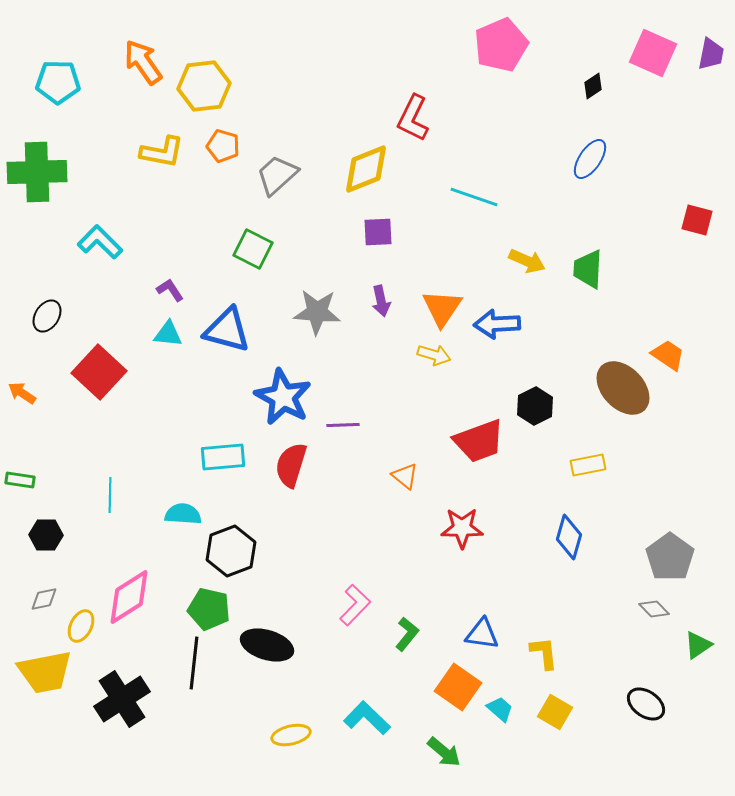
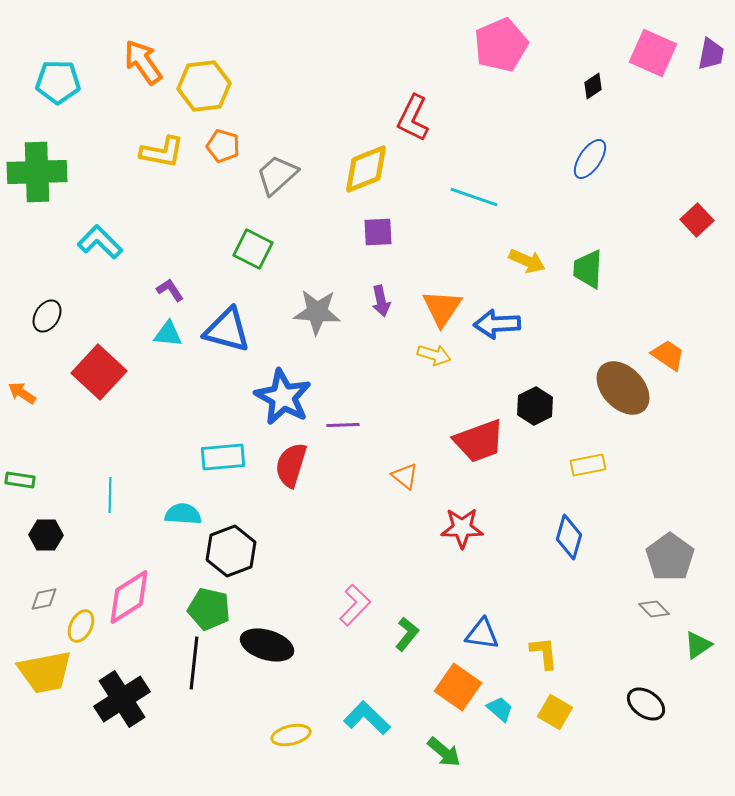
red square at (697, 220): rotated 32 degrees clockwise
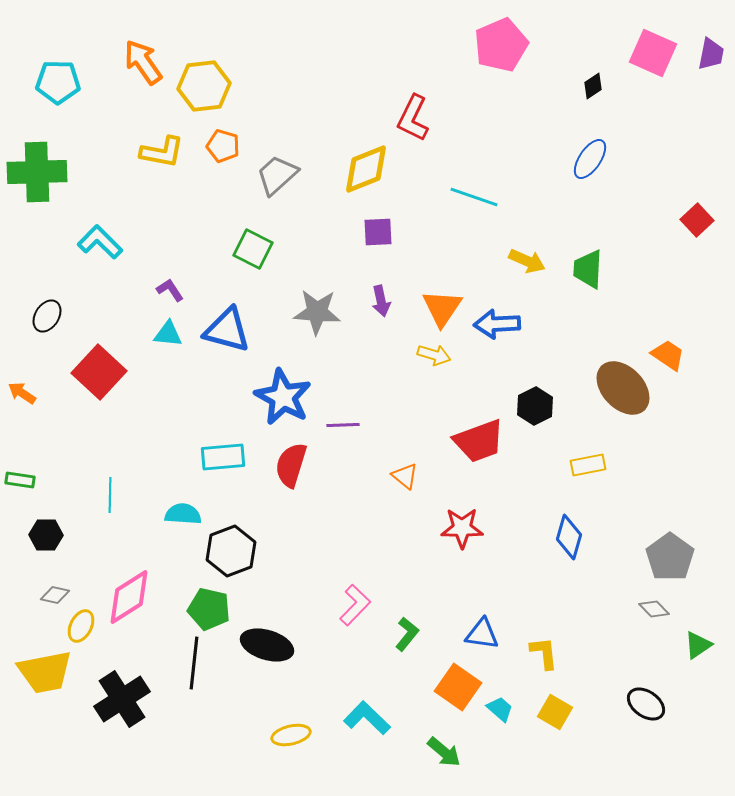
gray diamond at (44, 599): moved 11 px right, 4 px up; rotated 24 degrees clockwise
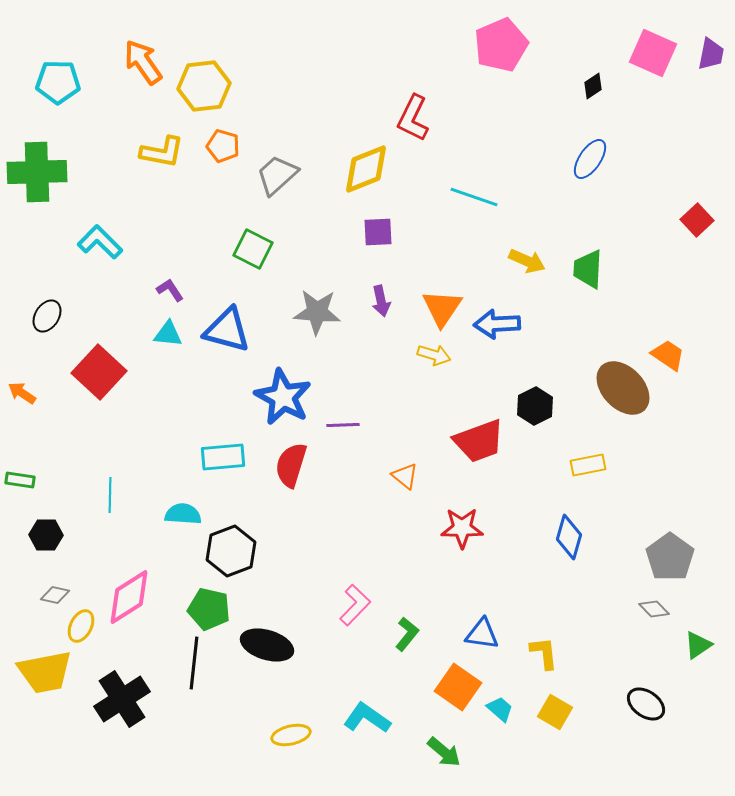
cyan L-shape at (367, 718): rotated 9 degrees counterclockwise
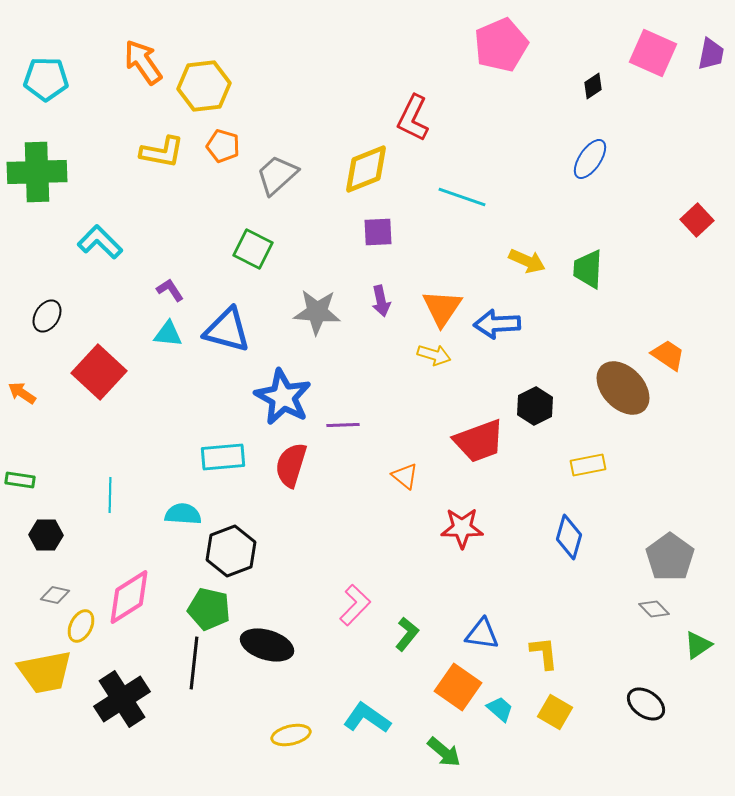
cyan pentagon at (58, 82): moved 12 px left, 3 px up
cyan line at (474, 197): moved 12 px left
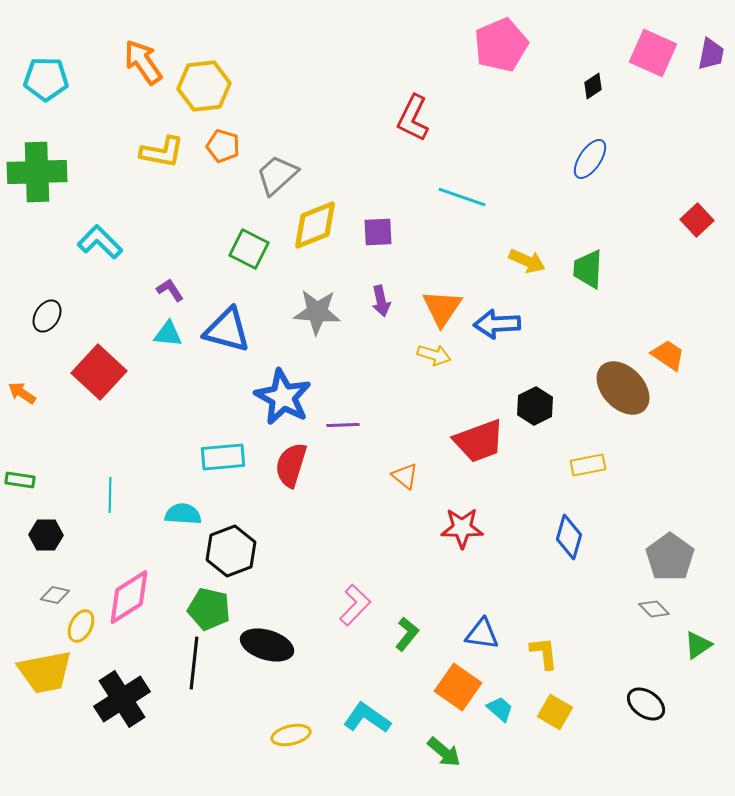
yellow diamond at (366, 169): moved 51 px left, 56 px down
green square at (253, 249): moved 4 px left
